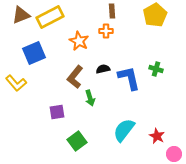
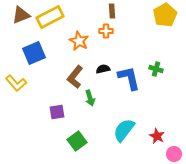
yellow pentagon: moved 10 px right
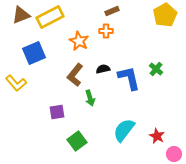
brown rectangle: rotated 72 degrees clockwise
green cross: rotated 24 degrees clockwise
brown L-shape: moved 2 px up
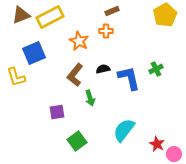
green cross: rotated 24 degrees clockwise
yellow L-shape: moved 6 px up; rotated 25 degrees clockwise
red star: moved 8 px down
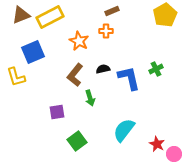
blue square: moved 1 px left, 1 px up
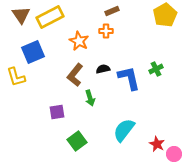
brown triangle: rotated 42 degrees counterclockwise
